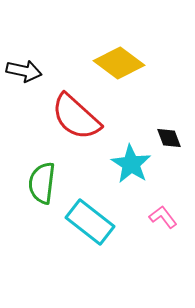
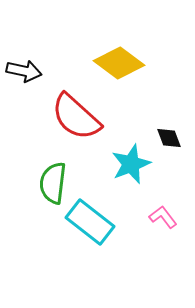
cyan star: rotated 18 degrees clockwise
green semicircle: moved 11 px right
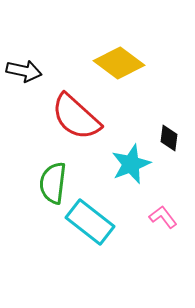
black diamond: rotated 28 degrees clockwise
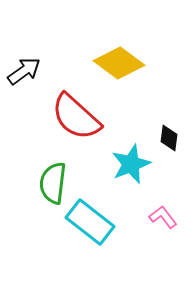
black arrow: rotated 48 degrees counterclockwise
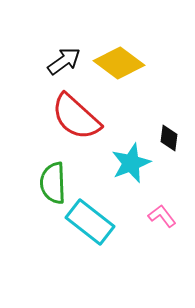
black arrow: moved 40 px right, 10 px up
cyan star: moved 1 px up
green semicircle: rotated 9 degrees counterclockwise
pink L-shape: moved 1 px left, 1 px up
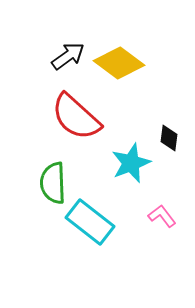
black arrow: moved 4 px right, 5 px up
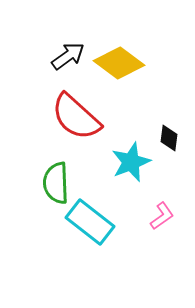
cyan star: moved 1 px up
green semicircle: moved 3 px right
pink L-shape: rotated 92 degrees clockwise
